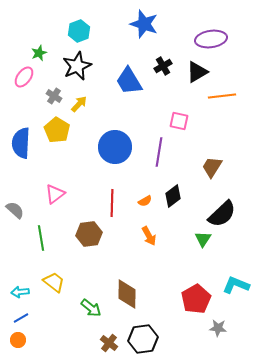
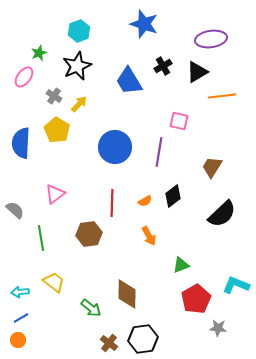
green triangle: moved 22 px left, 26 px down; rotated 36 degrees clockwise
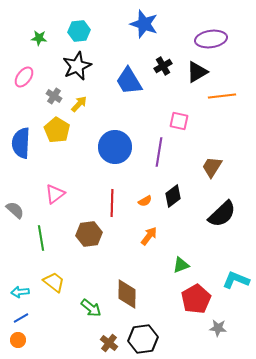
cyan hexagon: rotated 15 degrees clockwise
green star: moved 15 px up; rotated 28 degrees clockwise
orange arrow: rotated 114 degrees counterclockwise
cyan L-shape: moved 5 px up
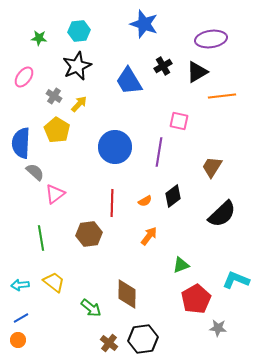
gray semicircle: moved 20 px right, 38 px up
cyan arrow: moved 7 px up
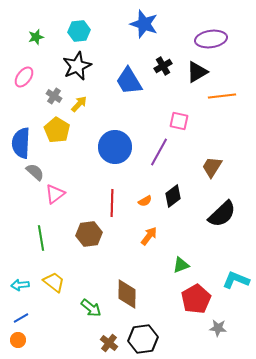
green star: moved 3 px left, 1 px up; rotated 21 degrees counterclockwise
purple line: rotated 20 degrees clockwise
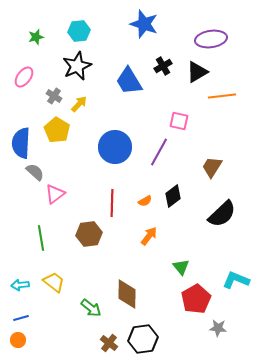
green triangle: moved 2 px down; rotated 48 degrees counterclockwise
blue line: rotated 14 degrees clockwise
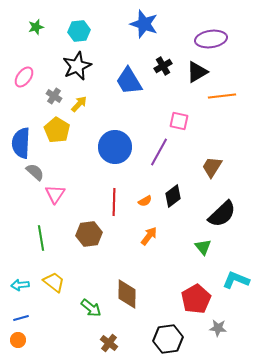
green star: moved 10 px up
pink triangle: rotated 20 degrees counterclockwise
red line: moved 2 px right, 1 px up
green triangle: moved 22 px right, 20 px up
black hexagon: moved 25 px right
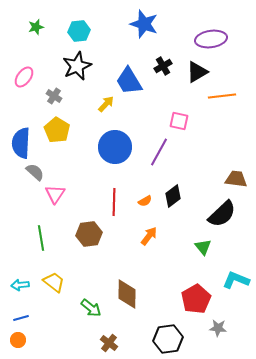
yellow arrow: moved 27 px right
brown trapezoid: moved 24 px right, 12 px down; rotated 65 degrees clockwise
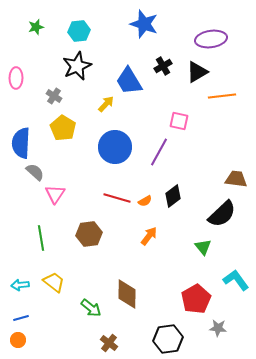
pink ellipse: moved 8 px left, 1 px down; rotated 35 degrees counterclockwise
yellow pentagon: moved 6 px right, 2 px up
red line: moved 3 px right, 4 px up; rotated 76 degrees counterclockwise
cyan L-shape: rotated 32 degrees clockwise
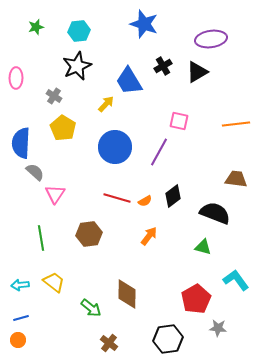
orange line: moved 14 px right, 28 px down
black semicircle: moved 7 px left, 1 px up; rotated 116 degrees counterclockwise
green triangle: rotated 36 degrees counterclockwise
